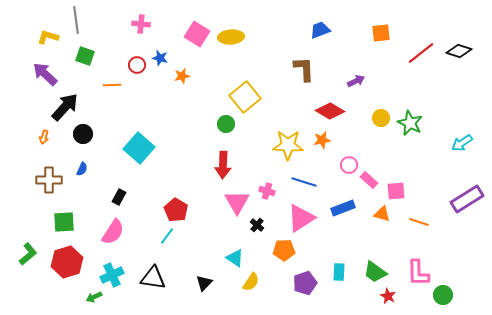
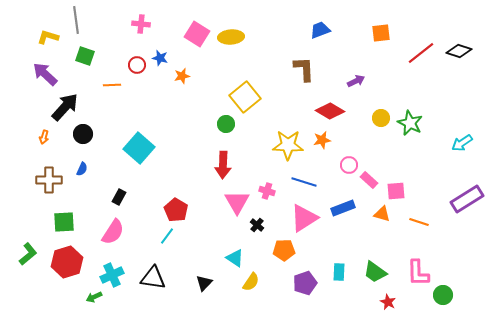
pink triangle at (301, 218): moved 3 px right
red star at (388, 296): moved 6 px down
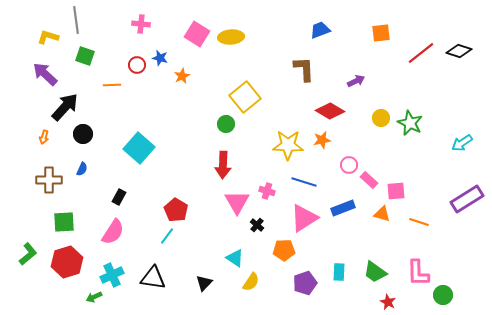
orange star at (182, 76): rotated 14 degrees counterclockwise
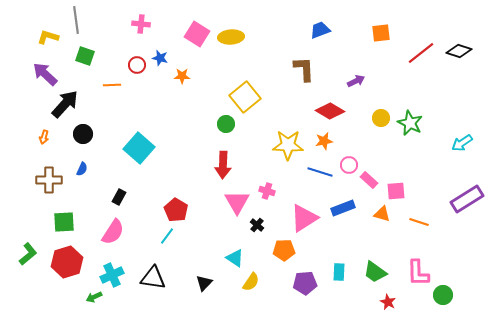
orange star at (182, 76): rotated 28 degrees clockwise
black arrow at (65, 107): moved 3 px up
orange star at (322, 140): moved 2 px right, 1 px down
blue line at (304, 182): moved 16 px right, 10 px up
purple pentagon at (305, 283): rotated 15 degrees clockwise
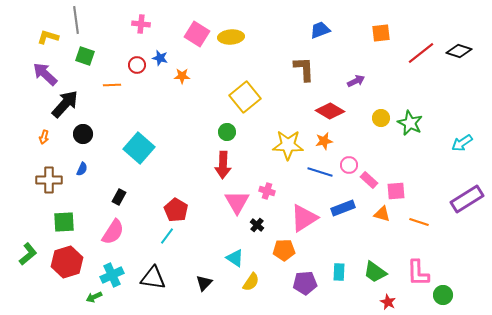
green circle at (226, 124): moved 1 px right, 8 px down
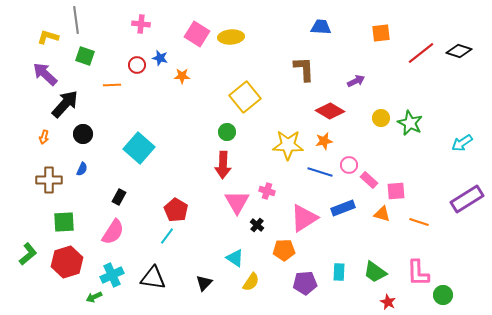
blue trapezoid at (320, 30): moved 1 px right, 3 px up; rotated 25 degrees clockwise
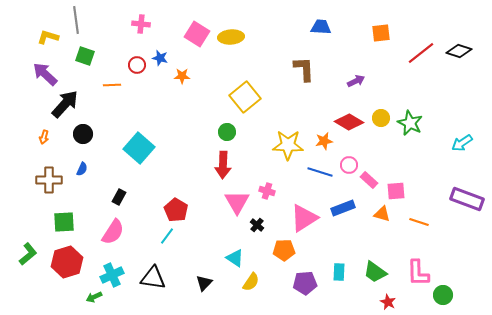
red diamond at (330, 111): moved 19 px right, 11 px down
purple rectangle at (467, 199): rotated 52 degrees clockwise
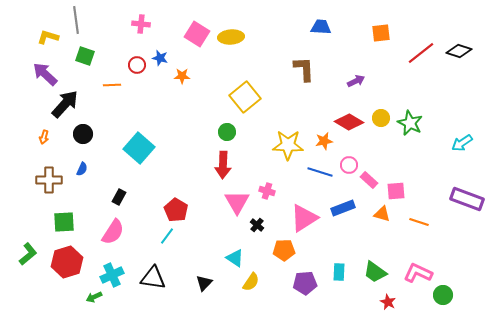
pink L-shape at (418, 273): rotated 116 degrees clockwise
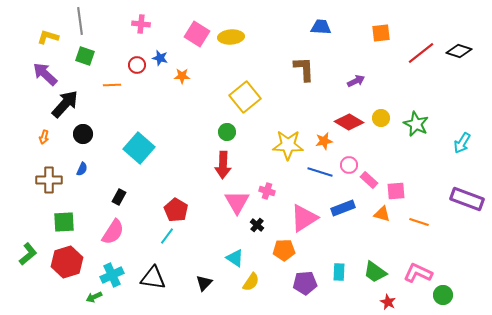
gray line at (76, 20): moved 4 px right, 1 px down
green star at (410, 123): moved 6 px right, 1 px down
cyan arrow at (462, 143): rotated 25 degrees counterclockwise
